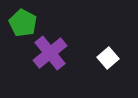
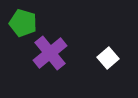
green pentagon: rotated 12 degrees counterclockwise
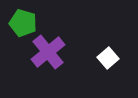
purple cross: moved 2 px left, 1 px up
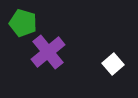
white square: moved 5 px right, 6 px down
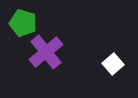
purple cross: moved 2 px left
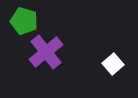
green pentagon: moved 1 px right, 2 px up
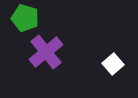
green pentagon: moved 1 px right, 3 px up
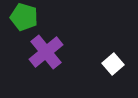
green pentagon: moved 1 px left, 1 px up
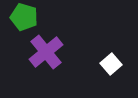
white square: moved 2 px left
